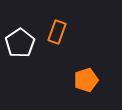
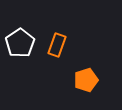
orange rectangle: moved 13 px down
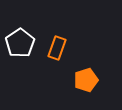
orange rectangle: moved 3 px down
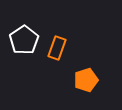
white pentagon: moved 4 px right, 3 px up
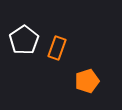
orange pentagon: moved 1 px right, 1 px down
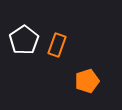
orange rectangle: moved 3 px up
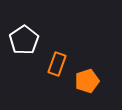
orange rectangle: moved 19 px down
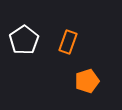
orange rectangle: moved 11 px right, 22 px up
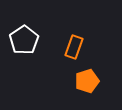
orange rectangle: moved 6 px right, 5 px down
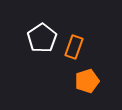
white pentagon: moved 18 px right, 2 px up
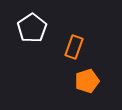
white pentagon: moved 10 px left, 10 px up
